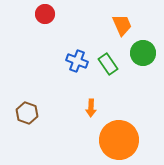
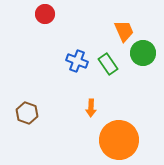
orange trapezoid: moved 2 px right, 6 px down
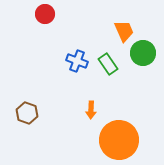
orange arrow: moved 2 px down
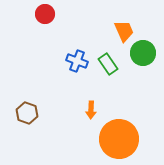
orange circle: moved 1 px up
